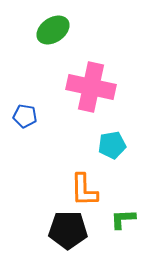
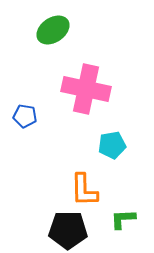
pink cross: moved 5 px left, 2 px down
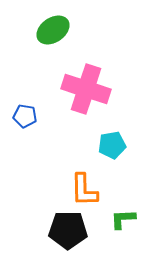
pink cross: rotated 6 degrees clockwise
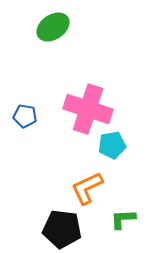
green ellipse: moved 3 px up
pink cross: moved 2 px right, 20 px down
orange L-shape: moved 3 px right, 2 px up; rotated 66 degrees clockwise
black pentagon: moved 6 px left, 1 px up; rotated 6 degrees clockwise
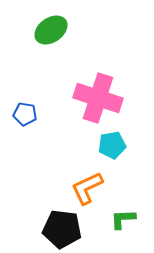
green ellipse: moved 2 px left, 3 px down
pink cross: moved 10 px right, 11 px up
blue pentagon: moved 2 px up
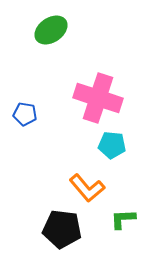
cyan pentagon: rotated 16 degrees clockwise
orange L-shape: rotated 105 degrees counterclockwise
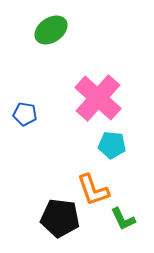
pink cross: rotated 24 degrees clockwise
orange L-shape: moved 6 px right, 2 px down; rotated 21 degrees clockwise
green L-shape: rotated 112 degrees counterclockwise
black pentagon: moved 2 px left, 11 px up
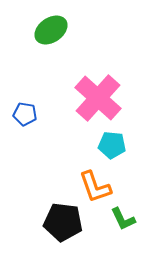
orange L-shape: moved 2 px right, 3 px up
black pentagon: moved 3 px right, 4 px down
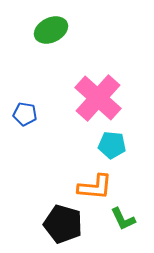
green ellipse: rotated 8 degrees clockwise
orange L-shape: rotated 66 degrees counterclockwise
black pentagon: moved 2 px down; rotated 9 degrees clockwise
